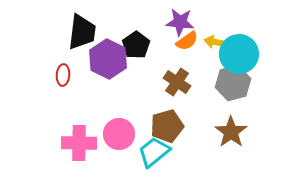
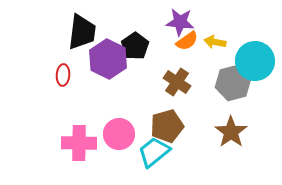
black pentagon: moved 1 px left, 1 px down
cyan circle: moved 16 px right, 7 px down
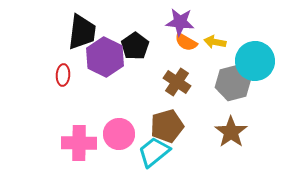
orange semicircle: moved 1 px left, 1 px down; rotated 65 degrees clockwise
purple hexagon: moved 3 px left, 2 px up
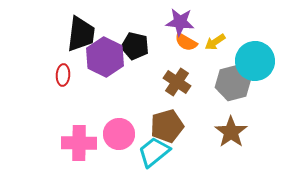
black trapezoid: moved 1 px left, 2 px down
yellow arrow: rotated 45 degrees counterclockwise
black pentagon: rotated 24 degrees counterclockwise
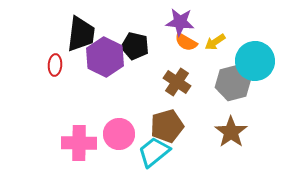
red ellipse: moved 8 px left, 10 px up
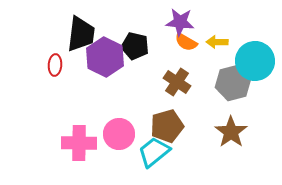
yellow arrow: moved 2 px right; rotated 35 degrees clockwise
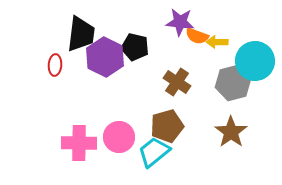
orange semicircle: moved 11 px right, 6 px up; rotated 10 degrees counterclockwise
black pentagon: moved 1 px down
pink circle: moved 3 px down
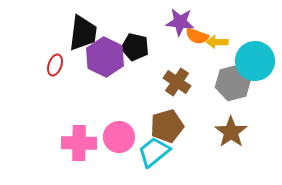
black trapezoid: moved 2 px right, 1 px up
red ellipse: rotated 15 degrees clockwise
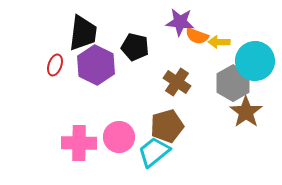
yellow arrow: moved 2 px right
purple hexagon: moved 9 px left, 8 px down
gray hexagon: rotated 16 degrees counterclockwise
brown star: moved 15 px right, 20 px up
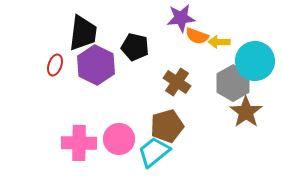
purple star: moved 1 px right, 4 px up; rotated 12 degrees counterclockwise
pink circle: moved 2 px down
